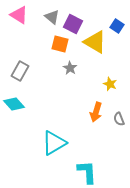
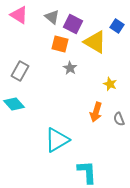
cyan triangle: moved 3 px right, 3 px up
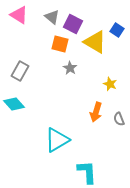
blue square: moved 4 px down
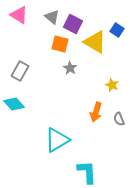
yellow star: moved 2 px right, 1 px down
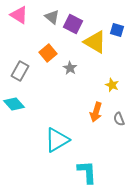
blue square: rotated 16 degrees counterclockwise
orange square: moved 12 px left, 9 px down; rotated 36 degrees clockwise
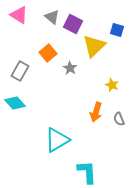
yellow triangle: moved 1 px left, 4 px down; rotated 45 degrees clockwise
cyan diamond: moved 1 px right, 1 px up
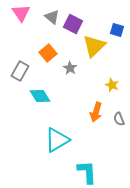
pink triangle: moved 2 px right, 2 px up; rotated 24 degrees clockwise
cyan diamond: moved 25 px right, 7 px up; rotated 10 degrees clockwise
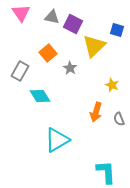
gray triangle: rotated 28 degrees counterclockwise
cyan L-shape: moved 19 px right
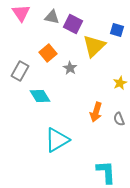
yellow star: moved 8 px right, 2 px up; rotated 24 degrees clockwise
